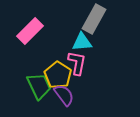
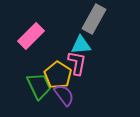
pink rectangle: moved 1 px right, 5 px down
cyan triangle: moved 1 px left, 3 px down
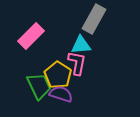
purple semicircle: moved 3 px left, 1 px up; rotated 35 degrees counterclockwise
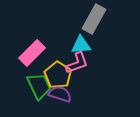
pink rectangle: moved 1 px right, 17 px down
pink L-shape: rotated 60 degrees clockwise
purple semicircle: moved 1 px left
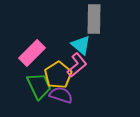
gray rectangle: rotated 28 degrees counterclockwise
cyan triangle: rotated 45 degrees clockwise
pink L-shape: moved 2 px down; rotated 20 degrees counterclockwise
yellow pentagon: rotated 8 degrees clockwise
purple semicircle: moved 1 px right, 1 px down
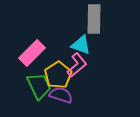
cyan triangle: rotated 20 degrees counterclockwise
